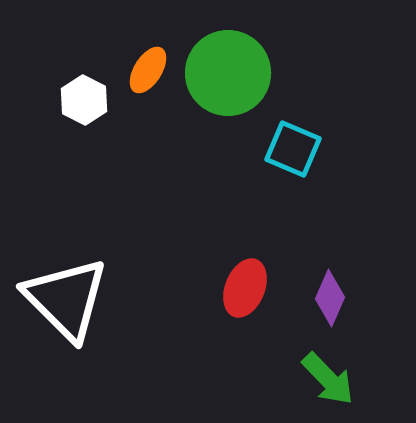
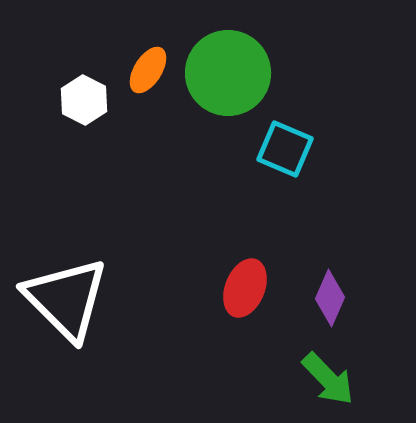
cyan square: moved 8 px left
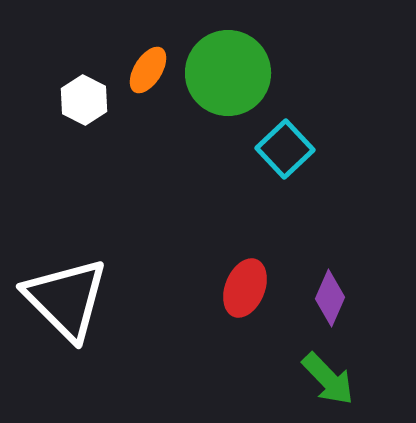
cyan square: rotated 24 degrees clockwise
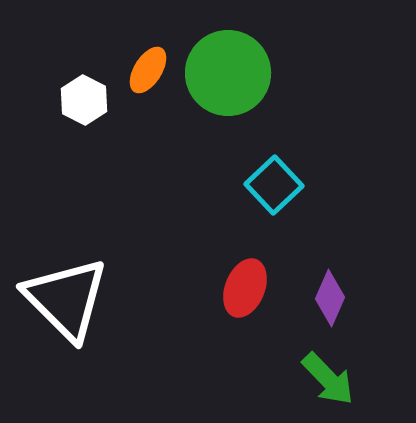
cyan square: moved 11 px left, 36 px down
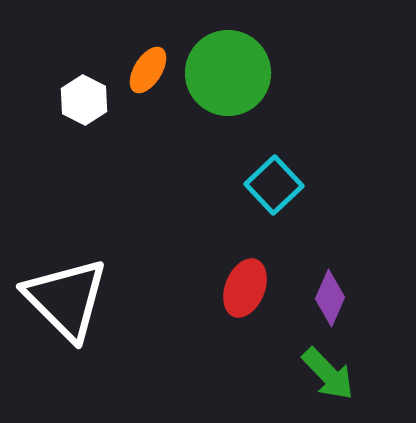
green arrow: moved 5 px up
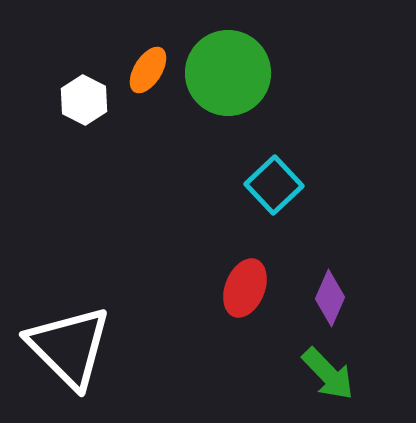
white triangle: moved 3 px right, 48 px down
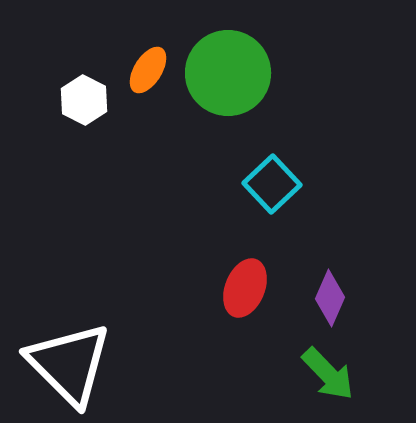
cyan square: moved 2 px left, 1 px up
white triangle: moved 17 px down
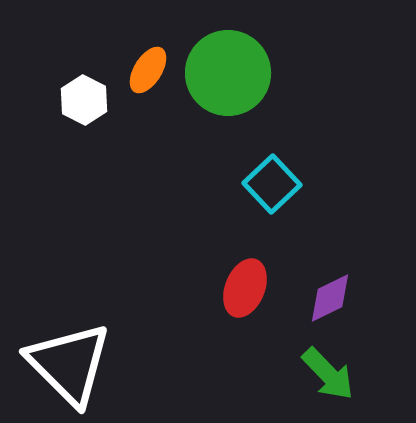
purple diamond: rotated 40 degrees clockwise
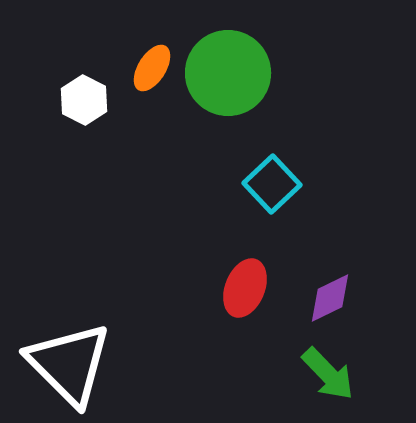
orange ellipse: moved 4 px right, 2 px up
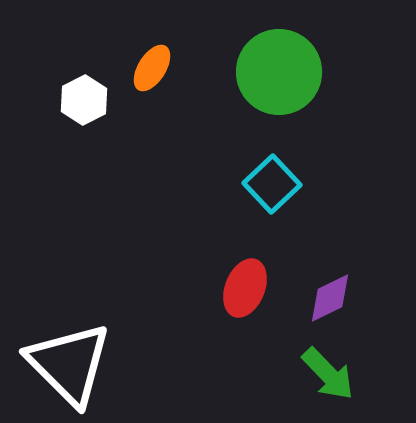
green circle: moved 51 px right, 1 px up
white hexagon: rotated 6 degrees clockwise
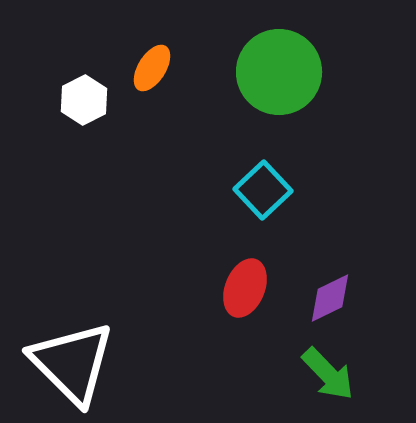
cyan square: moved 9 px left, 6 px down
white triangle: moved 3 px right, 1 px up
